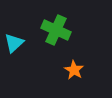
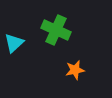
orange star: moved 1 px right; rotated 30 degrees clockwise
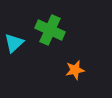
green cross: moved 6 px left
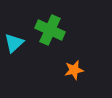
orange star: moved 1 px left
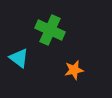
cyan triangle: moved 5 px right, 15 px down; rotated 40 degrees counterclockwise
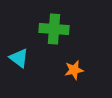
green cross: moved 4 px right, 1 px up; rotated 20 degrees counterclockwise
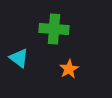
orange star: moved 5 px left, 1 px up; rotated 18 degrees counterclockwise
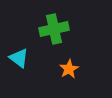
green cross: rotated 16 degrees counterclockwise
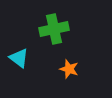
orange star: rotated 24 degrees counterclockwise
